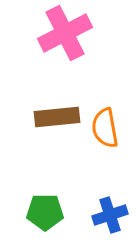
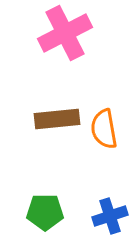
brown rectangle: moved 2 px down
orange semicircle: moved 1 px left, 1 px down
blue cross: moved 1 px down
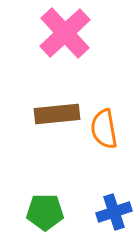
pink cross: rotated 16 degrees counterclockwise
brown rectangle: moved 5 px up
blue cross: moved 4 px right, 4 px up
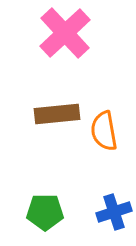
orange semicircle: moved 2 px down
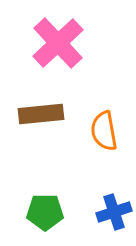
pink cross: moved 7 px left, 10 px down
brown rectangle: moved 16 px left
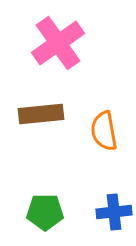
pink cross: rotated 8 degrees clockwise
blue cross: rotated 12 degrees clockwise
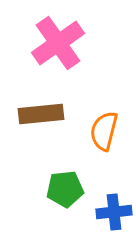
orange semicircle: rotated 24 degrees clockwise
green pentagon: moved 20 px right, 23 px up; rotated 6 degrees counterclockwise
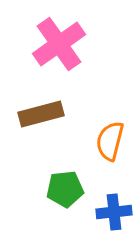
pink cross: moved 1 px right, 1 px down
brown rectangle: rotated 9 degrees counterclockwise
orange semicircle: moved 6 px right, 10 px down
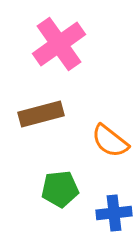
orange semicircle: rotated 66 degrees counterclockwise
green pentagon: moved 5 px left
blue cross: moved 1 px down
